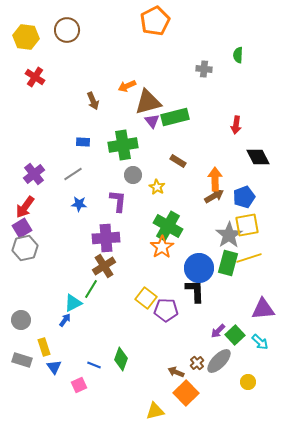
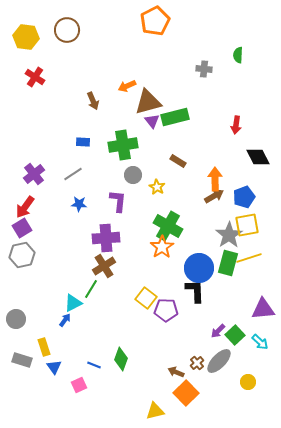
gray hexagon at (25, 248): moved 3 px left, 7 px down
gray circle at (21, 320): moved 5 px left, 1 px up
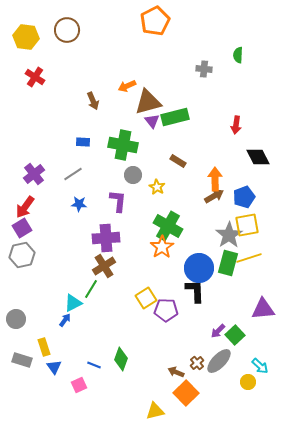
green cross at (123, 145): rotated 20 degrees clockwise
yellow square at (146, 298): rotated 20 degrees clockwise
cyan arrow at (260, 342): moved 24 px down
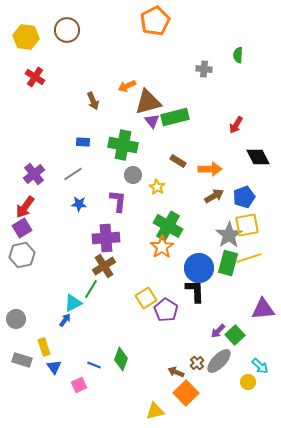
red arrow at (236, 125): rotated 24 degrees clockwise
orange arrow at (215, 179): moved 5 px left, 10 px up; rotated 90 degrees clockwise
purple pentagon at (166, 310): rotated 30 degrees clockwise
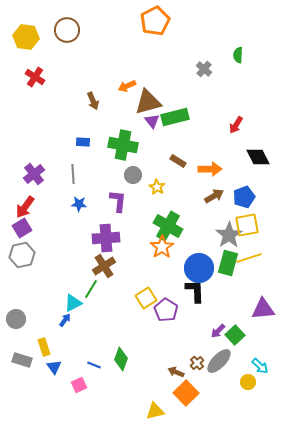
gray cross at (204, 69): rotated 35 degrees clockwise
gray line at (73, 174): rotated 60 degrees counterclockwise
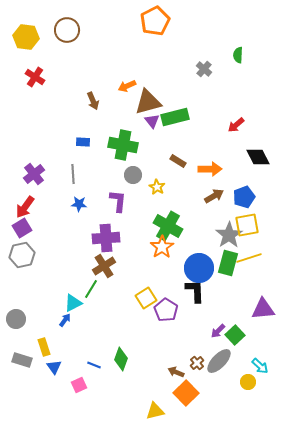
red arrow at (236, 125): rotated 18 degrees clockwise
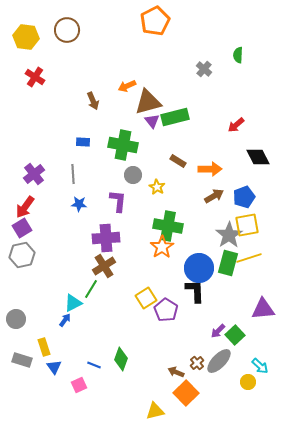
green cross at (168, 226): rotated 20 degrees counterclockwise
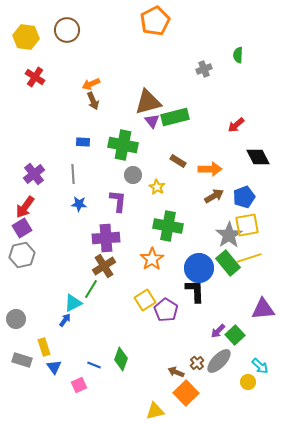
gray cross at (204, 69): rotated 28 degrees clockwise
orange arrow at (127, 86): moved 36 px left, 2 px up
orange star at (162, 247): moved 10 px left, 12 px down
green rectangle at (228, 263): rotated 55 degrees counterclockwise
yellow square at (146, 298): moved 1 px left, 2 px down
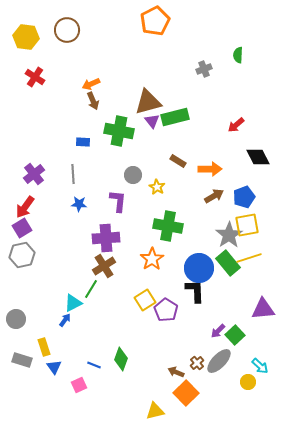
green cross at (123, 145): moved 4 px left, 14 px up
